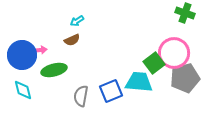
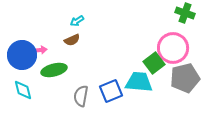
pink circle: moved 1 px left, 5 px up
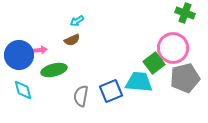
blue circle: moved 3 px left
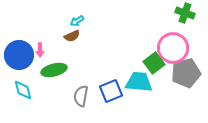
brown semicircle: moved 4 px up
pink arrow: rotated 96 degrees clockwise
gray pentagon: moved 1 px right, 5 px up
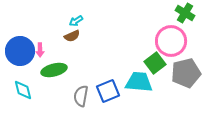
green cross: rotated 12 degrees clockwise
cyan arrow: moved 1 px left
pink circle: moved 2 px left, 7 px up
blue circle: moved 1 px right, 4 px up
green square: moved 1 px right
blue square: moved 3 px left
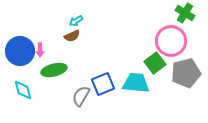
cyan trapezoid: moved 3 px left, 1 px down
blue square: moved 5 px left, 7 px up
gray semicircle: rotated 20 degrees clockwise
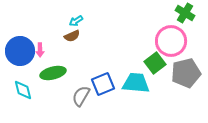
green ellipse: moved 1 px left, 3 px down
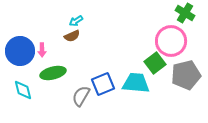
pink arrow: moved 2 px right
gray pentagon: moved 2 px down
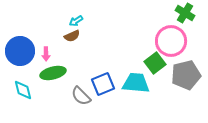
pink arrow: moved 4 px right, 4 px down
gray semicircle: rotated 75 degrees counterclockwise
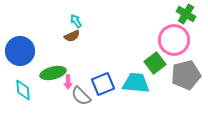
green cross: moved 1 px right, 1 px down
cyan arrow: rotated 88 degrees clockwise
pink circle: moved 3 px right, 1 px up
pink arrow: moved 22 px right, 28 px down
cyan diamond: rotated 10 degrees clockwise
